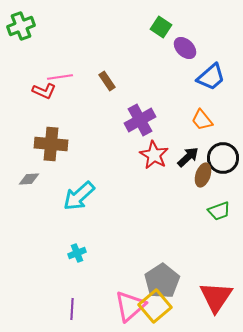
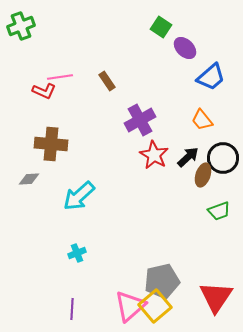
gray pentagon: rotated 20 degrees clockwise
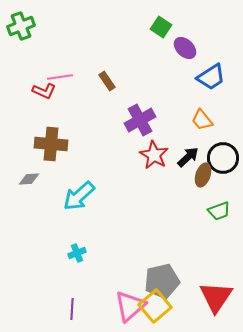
blue trapezoid: rotated 8 degrees clockwise
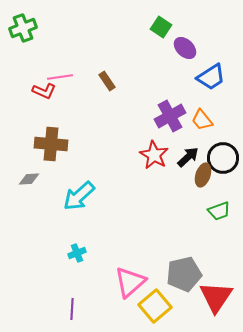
green cross: moved 2 px right, 2 px down
purple cross: moved 30 px right, 4 px up
gray pentagon: moved 22 px right, 7 px up
pink triangle: moved 24 px up
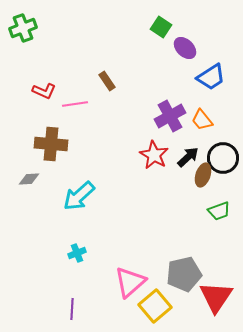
pink line: moved 15 px right, 27 px down
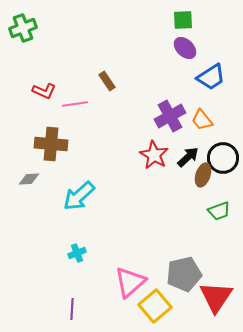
green square: moved 22 px right, 7 px up; rotated 35 degrees counterclockwise
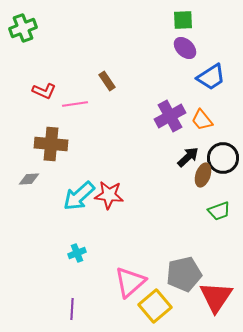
red star: moved 45 px left, 40 px down; rotated 24 degrees counterclockwise
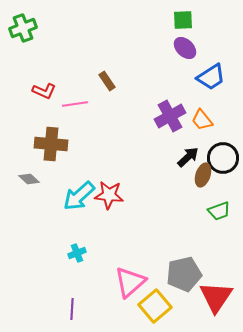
gray diamond: rotated 45 degrees clockwise
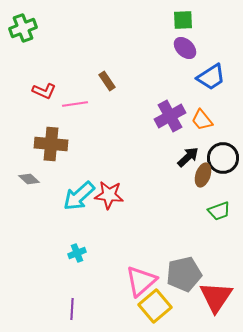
pink triangle: moved 11 px right, 1 px up
